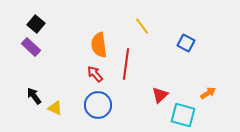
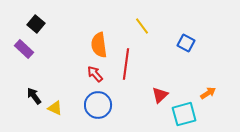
purple rectangle: moved 7 px left, 2 px down
cyan square: moved 1 px right, 1 px up; rotated 30 degrees counterclockwise
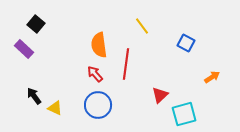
orange arrow: moved 4 px right, 16 px up
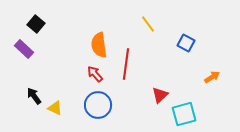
yellow line: moved 6 px right, 2 px up
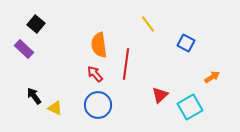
cyan square: moved 6 px right, 7 px up; rotated 15 degrees counterclockwise
